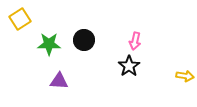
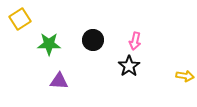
black circle: moved 9 px right
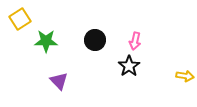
black circle: moved 2 px right
green star: moved 3 px left, 3 px up
purple triangle: rotated 42 degrees clockwise
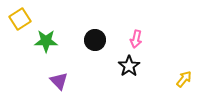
pink arrow: moved 1 px right, 2 px up
yellow arrow: moved 1 px left, 3 px down; rotated 60 degrees counterclockwise
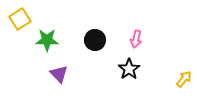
green star: moved 1 px right, 1 px up
black star: moved 3 px down
purple triangle: moved 7 px up
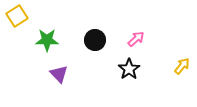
yellow square: moved 3 px left, 3 px up
pink arrow: rotated 144 degrees counterclockwise
yellow arrow: moved 2 px left, 13 px up
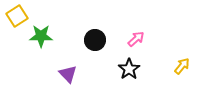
green star: moved 6 px left, 4 px up
purple triangle: moved 9 px right
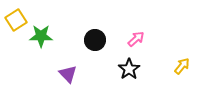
yellow square: moved 1 px left, 4 px down
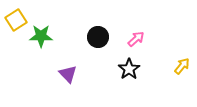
black circle: moved 3 px right, 3 px up
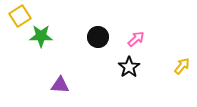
yellow square: moved 4 px right, 4 px up
black star: moved 2 px up
purple triangle: moved 8 px left, 11 px down; rotated 42 degrees counterclockwise
